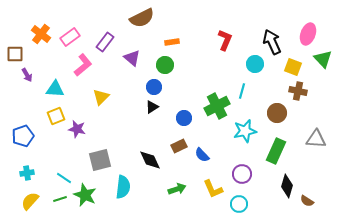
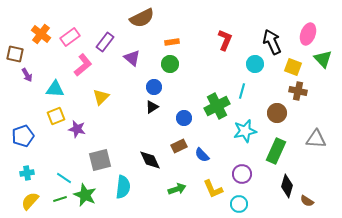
brown square at (15, 54): rotated 12 degrees clockwise
green circle at (165, 65): moved 5 px right, 1 px up
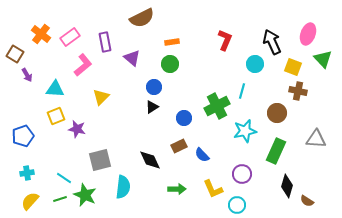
purple rectangle at (105, 42): rotated 48 degrees counterclockwise
brown square at (15, 54): rotated 18 degrees clockwise
green arrow at (177, 189): rotated 18 degrees clockwise
cyan circle at (239, 204): moved 2 px left, 1 px down
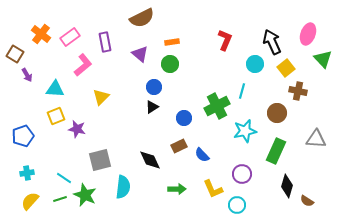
purple triangle at (132, 58): moved 8 px right, 4 px up
yellow square at (293, 67): moved 7 px left, 1 px down; rotated 30 degrees clockwise
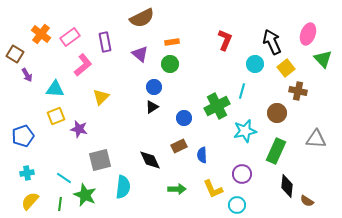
purple star at (77, 129): moved 2 px right
blue semicircle at (202, 155): rotated 42 degrees clockwise
black diamond at (287, 186): rotated 10 degrees counterclockwise
green line at (60, 199): moved 5 px down; rotated 64 degrees counterclockwise
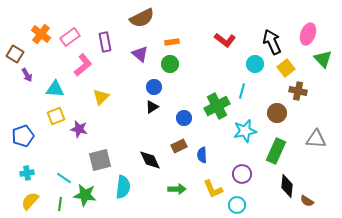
red L-shape at (225, 40): rotated 105 degrees clockwise
green star at (85, 195): rotated 15 degrees counterclockwise
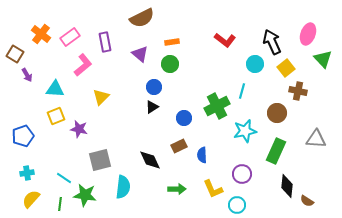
yellow semicircle at (30, 201): moved 1 px right, 2 px up
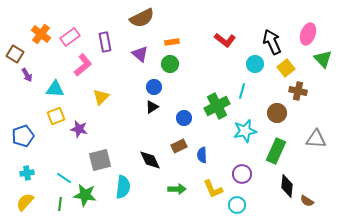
yellow semicircle at (31, 199): moved 6 px left, 3 px down
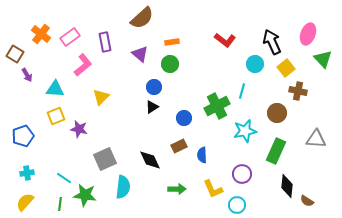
brown semicircle at (142, 18): rotated 15 degrees counterclockwise
gray square at (100, 160): moved 5 px right, 1 px up; rotated 10 degrees counterclockwise
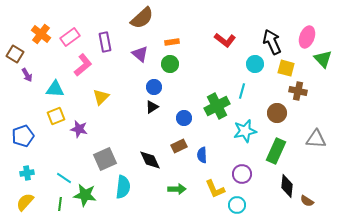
pink ellipse at (308, 34): moved 1 px left, 3 px down
yellow square at (286, 68): rotated 36 degrees counterclockwise
yellow L-shape at (213, 189): moved 2 px right
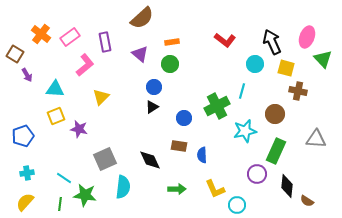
pink L-shape at (83, 65): moved 2 px right
brown circle at (277, 113): moved 2 px left, 1 px down
brown rectangle at (179, 146): rotated 35 degrees clockwise
purple circle at (242, 174): moved 15 px right
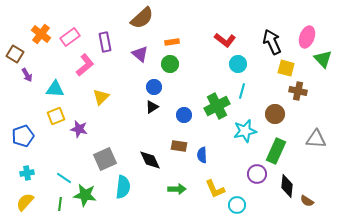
cyan circle at (255, 64): moved 17 px left
blue circle at (184, 118): moved 3 px up
